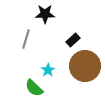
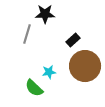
gray line: moved 1 px right, 5 px up
cyan star: moved 1 px right, 2 px down; rotated 24 degrees clockwise
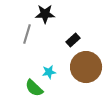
brown circle: moved 1 px right, 1 px down
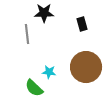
black star: moved 1 px left, 1 px up
gray line: rotated 24 degrees counterclockwise
black rectangle: moved 9 px right, 16 px up; rotated 64 degrees counterclockwise
cyan star: rotated 16 degrees clockwise
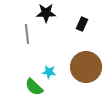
black star: moved 2 px right
black rectangle: rotated 40 degrees clockwise
green semicircle: moved 1 px up
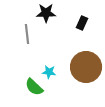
black rectangle: moved 1 px up
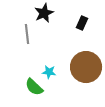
black star: moved 2 px left; rotated 24 degrees counterclockwise
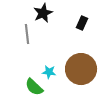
black star: moved 1 px left
brown circle: moved 5 px left, 2 px down
